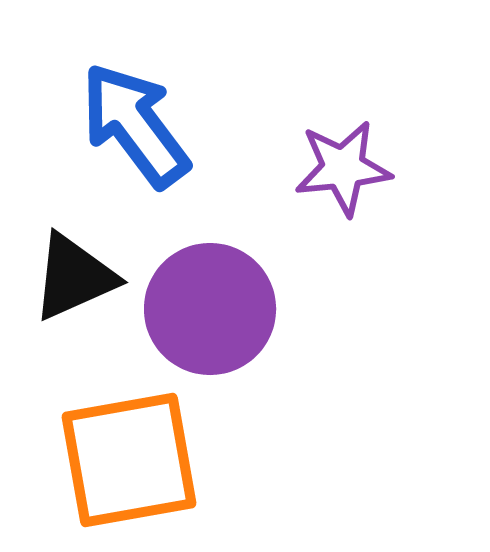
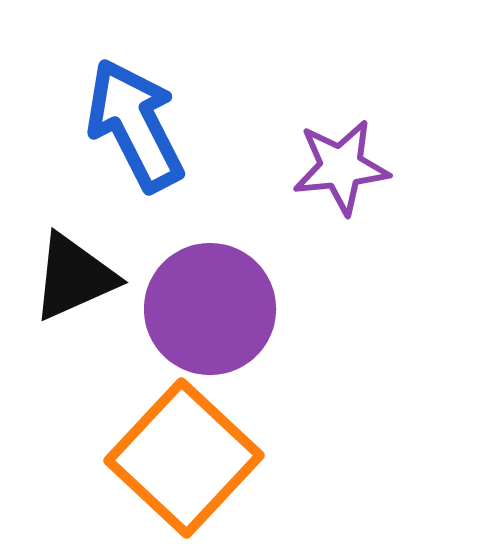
blue arrow: rotated 10 degrees clockwise
purple star: moved 2 px left, 1 px up
orange square: moved 55 px right, 2 px up; rotated 37 degrees counterclockwise
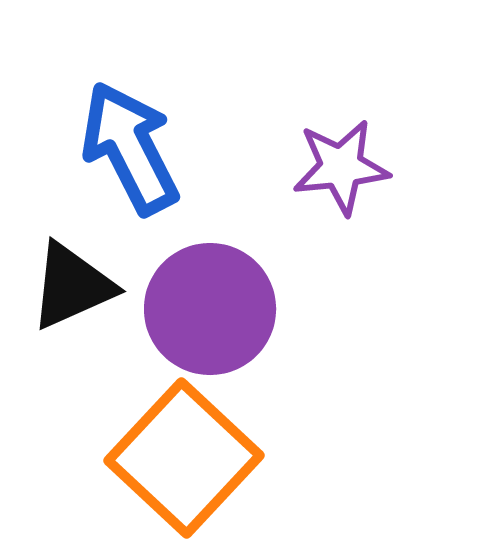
blue arrow: moved 5 px left, 23 px down
black triangle: moved 2 px left, 9 px down
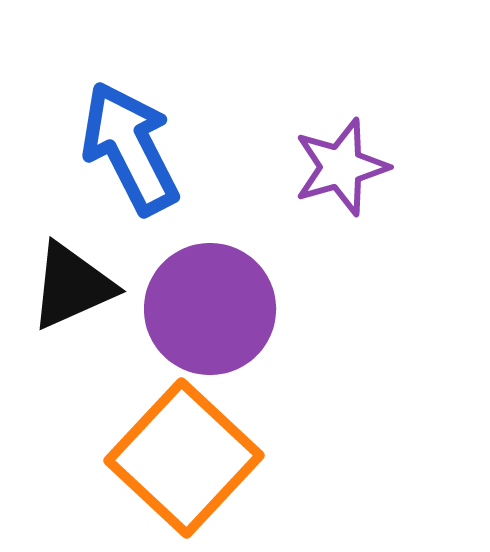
purple star: rotated 10 degrees counterclockwise
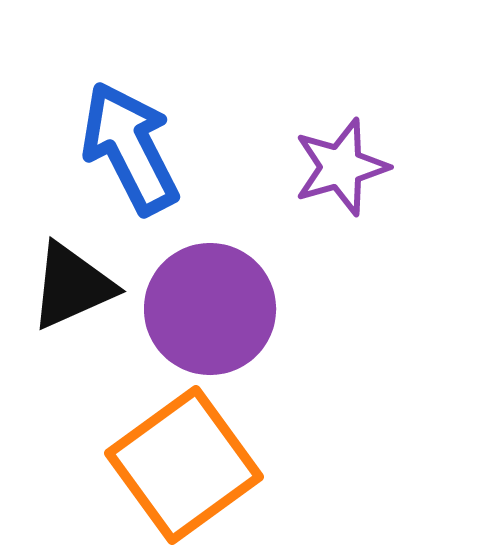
orange square: moved 7 px down; rotated 11 degrees clockwise
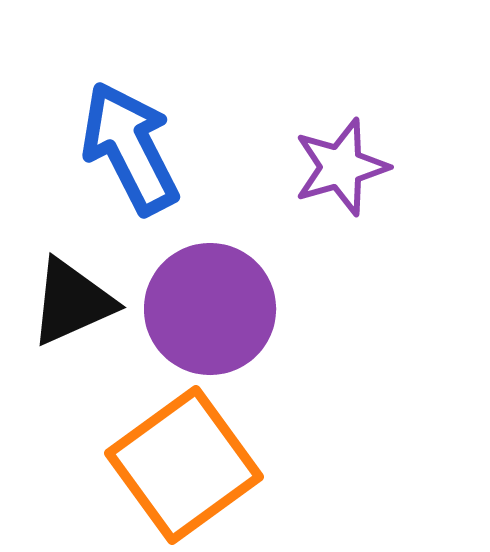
black triangle: moved 16 px down
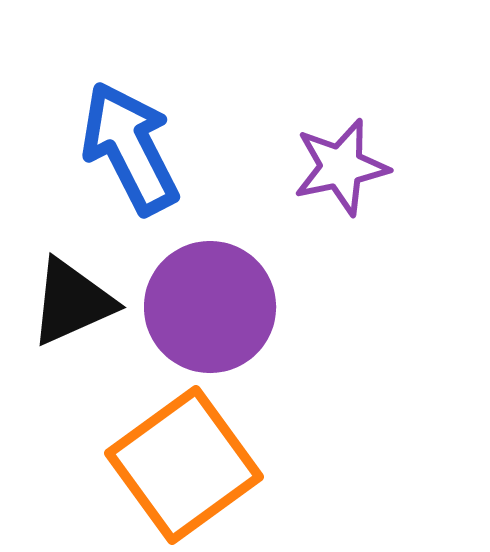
purple star: rotated 4 degrees clockwise
purple circle: moved 2 px up
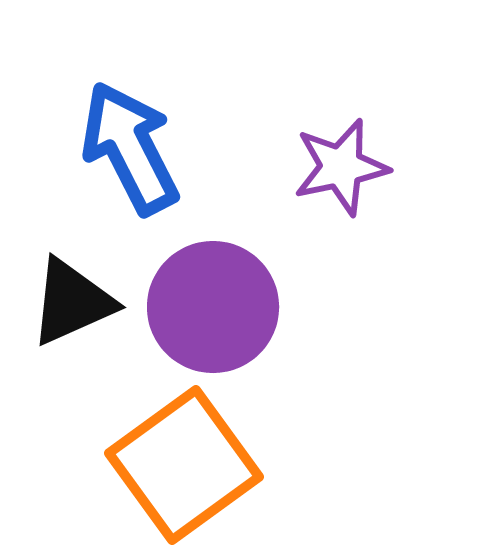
purple circle: moved 3 px right
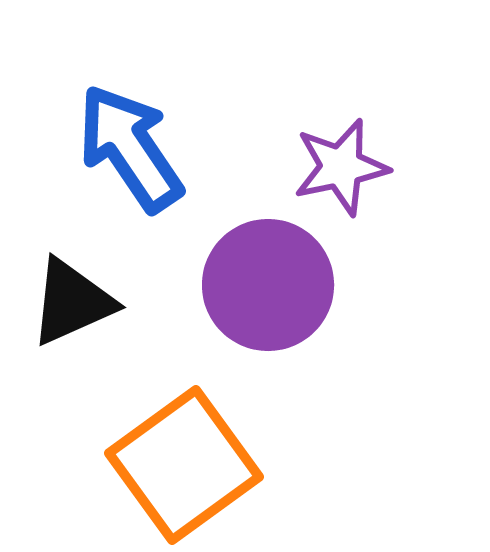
blue arrow: rotated 7 degrees counterclockwise
purple circle: moved 55 px right, 22 px up
